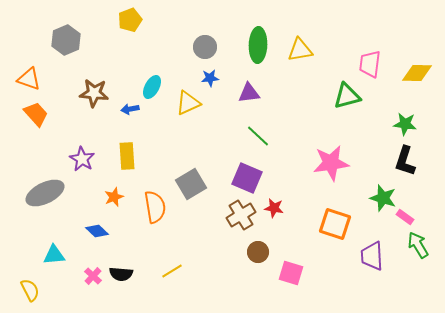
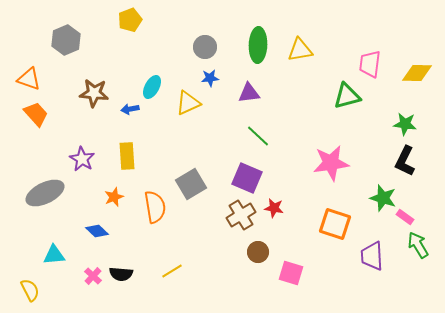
black L-shape at (405, 161): rotated 8 degrees clockwise
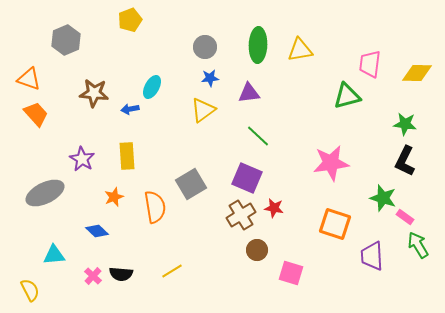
yellow triangle at (188, 103): moved 15 px right, 7 px down; rotated 12 degrees counterclockwise
brown circle at (258, 252): moved 1 px left, 2 px up
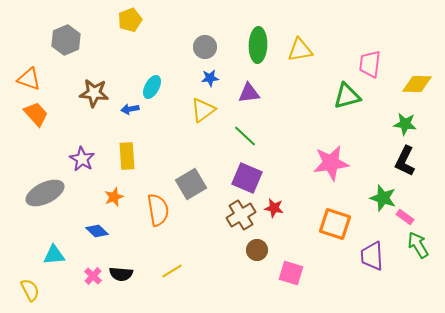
yellow diamond at (417, 73): moved 11 px down
green line at (258, 136): moved 13 px left
orange semicircle at (155, 207): moved 3 px right, 3 px down
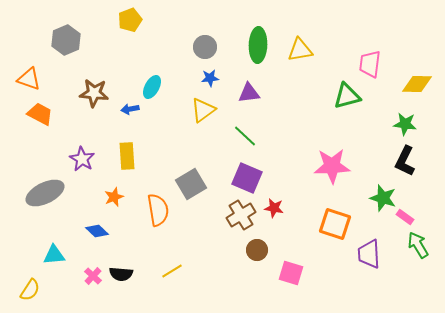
orange trapezoid at (36, 114): moved 4 px right; rotated 20 degrees counterclockwise
pink star at (331, 163): moved 1 px right, 3 px down; rotated 6 degrees clockwise
purple trapezoid at (372, 256): moved 3 px left, 2 px up
yellow semicircle at (30, 290): rotated 60 degrees clockwise
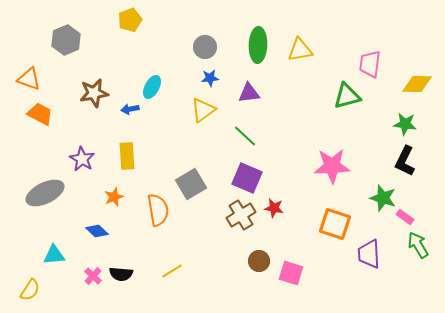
brown star at (94, 93): rotated 16 degrees counterclockwise
brown circle at (257, 250): moved 2 px right, 11 px down
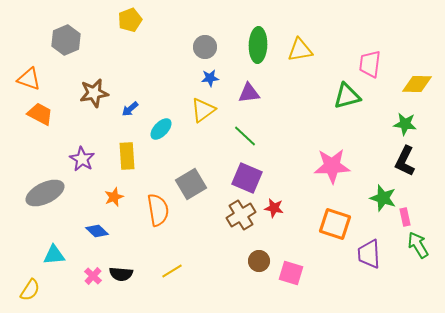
cyan ellipse at (152, 87): moved 9 px right, 42 px down; rotated 15 degrees clockwise
blue arrow at (130, 109): rotated 30 degrees counterclockwise
pink rectangle at (405, 217): rotated 42 degrees clockwise
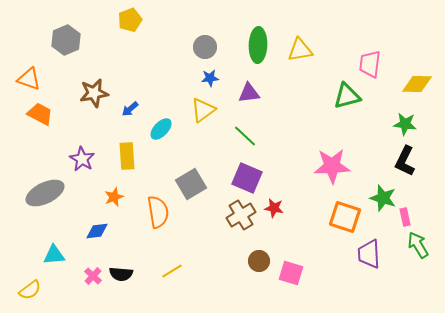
orange semicircle at (158, 210): moved 2 px down
orange square at (335, 224): moved 10 px right, 7 px up
blue diamond at (97, 231): rotated 50 degrees counterclockwise
yellow semicircle at (30, 290): rotated 20 degrees clockwise
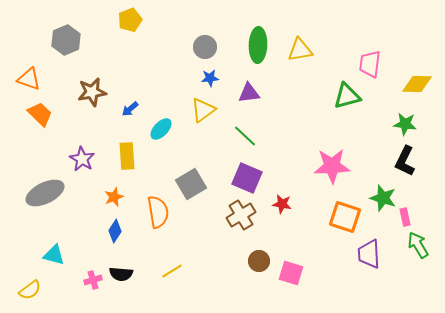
brown star at (94, 93): moved 2 px left, 1 px up
orange trapezoid at (40, 114): rotated 16 degrees clockwise
red star at (274, 208): moved 8 px right, 4 px up
blue diamond at (97, 231): moved 18 px right; rotated 50 degrees counterclockwise
cyan triangle at (54, 255): rotated 20 degrees clockwise
pink cross at (93, 276): moved 4 px down; rotated 30 degrees clockwise
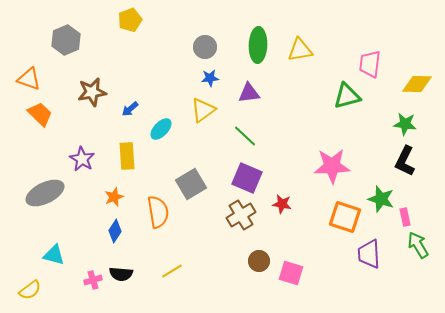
green star at (383, 198): moved 2 px left, 1 px down
